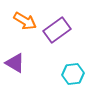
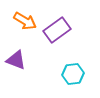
purple triangle: moved 1 px right, 3 px up; rotated 10 degrees counterclockwise
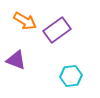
cyan hexagon: moved 2 px left, 2 px down
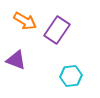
purple rectangle: rotated 20 degrees counterclockwise
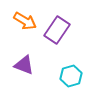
purple triangle: moved 8 px right, 5 px down
cyan hexagon: rotated 10 degrees counterclockwise
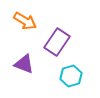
purple rectangle: moved 12 px down
purple triangle: moved 1 px up
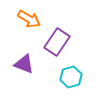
orange arrow: moved 4 px right, 2 px up
cyan hexagon: moved 1 px down
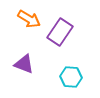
purple rectangle: moved 3 px right, 10 px up
cyan hexagon: rotated 20 degrees clockwise
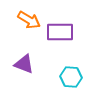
orange arrow: moved 1 px down
purple rectangle: rotated 56 degrees clockwise
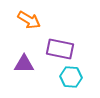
purple rectangle: moved 17 px down; rotated 12 degrees clockwise
purple triangle: rotated 20 degrees counterclockwise
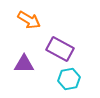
purple rectangle: rotated 16 degrees clockwise
cyan hexagon: moved 2 px left, 2 px down; rotated 15 degrees counterclockwise
